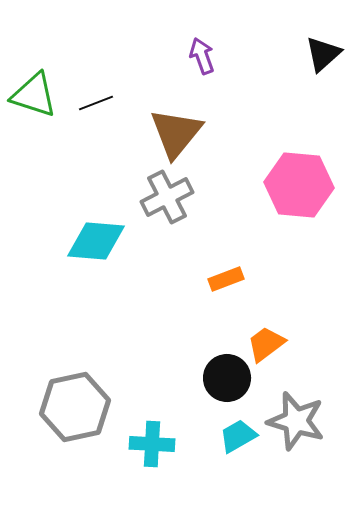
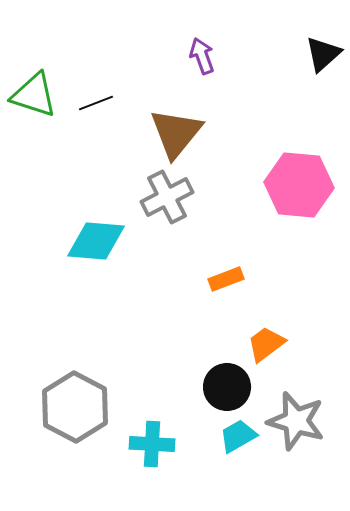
black circle: moved 9 px down
gray hexagon: rotated 20 degrees counterclockwise
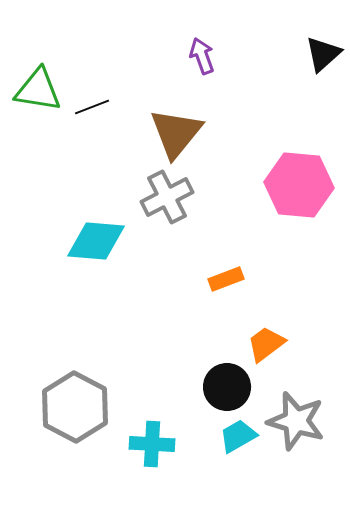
green triangle: moved 4 px right, 5 px up; rotated 9 degrees counterclockwise
black line: moved 4 px left, 4 px down
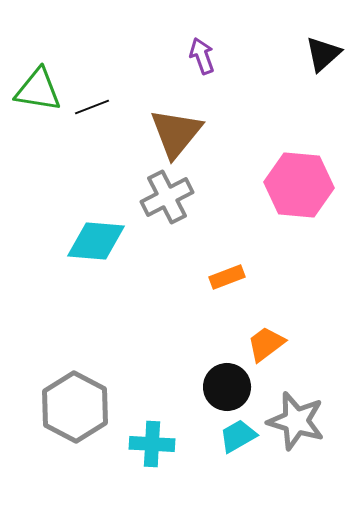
orange rectangle: moved 1 px right, 2 px up
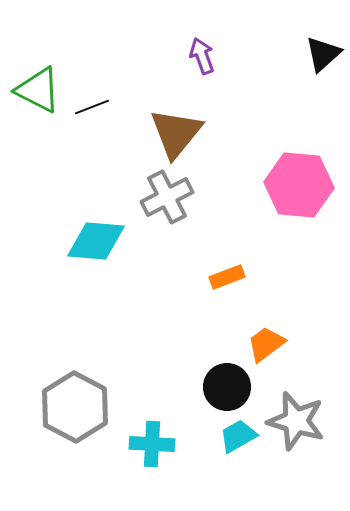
green triangle: rotated 18 degrees clockwise
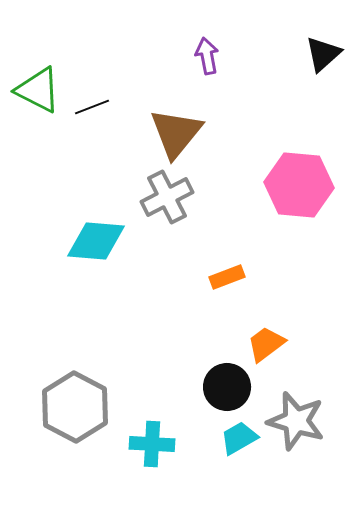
purple arrow: moved 5 px right; rotated 9 degrees clockwise
cyan trapezoid: moved 1 px right, 2 px down
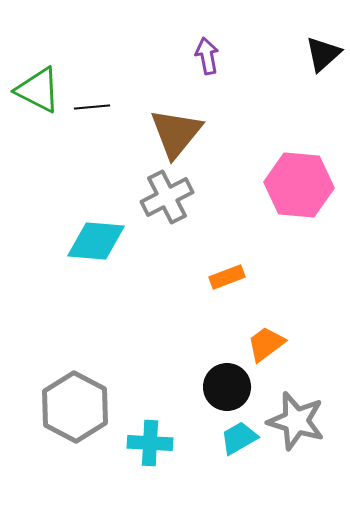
black line: rotated 16 degrees clockwise
cyan cross: moved 2 px left, 1 px up
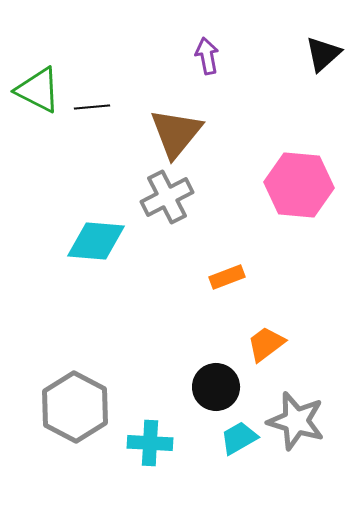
black circle: moved 11 px left
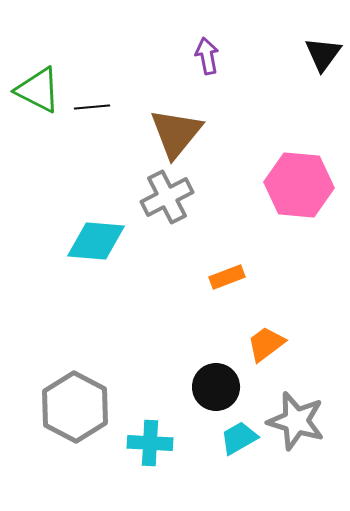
black triangle: rotated 12 degrees counterclockwise
